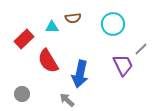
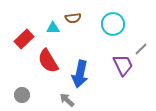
cyan triangle: moved 1 px right, 1 px down
gray circle: moved 1 px down
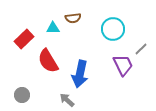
cyan circle: moved 5 px down
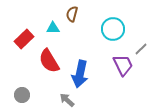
brown semicircle: moved 1 px left, 4 px up; rotated 112 degrees clockwise
red semicircle: moved 1 px right
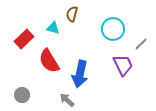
cyan triangle: rotated 16 degrees clockwise
gray line: moved 5 px up
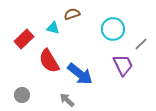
brown semicircle: rotated 56 degrees clockwise
blue arrow: rotated 64 degrees counterclockwise
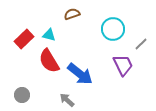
cyan triangle: moved 4 px left, 7 px down
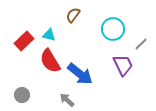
brown semicircle: moved 1 px right, 1 px down; rotated 35 degrees counterclockwise
red rectangle: moved 2 px down
red semicircle: moved 1 px right
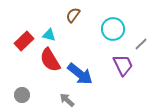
red semicircle: moved 1 px up
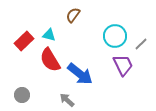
cyan circle: moved 2 px right, 7 px down
